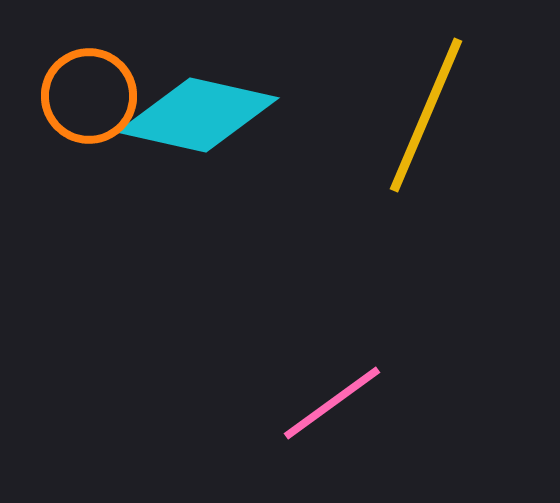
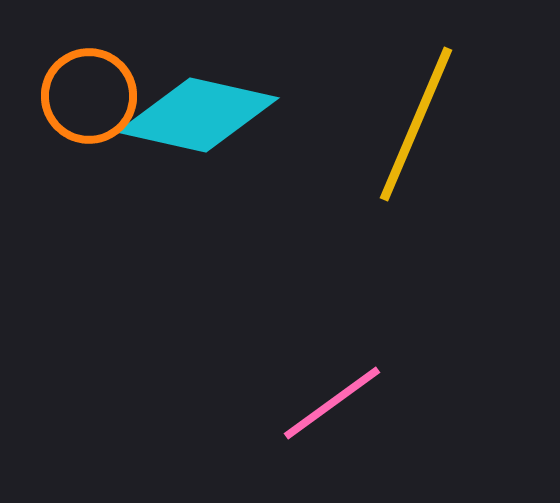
yellow line: moved 10 px left, 9 px down
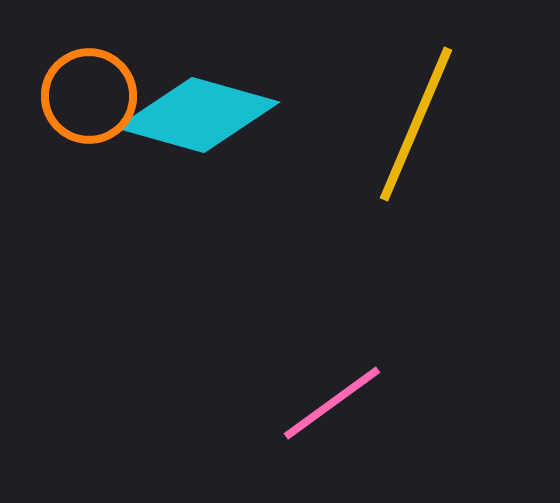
cyan diamond: rotated 3 degrees clockwise
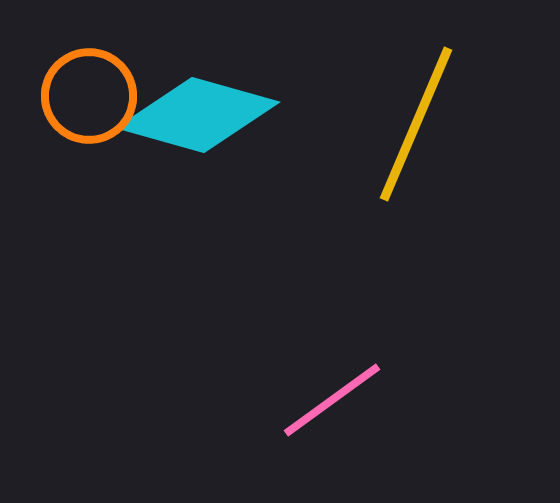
pink line: moved 3 px up
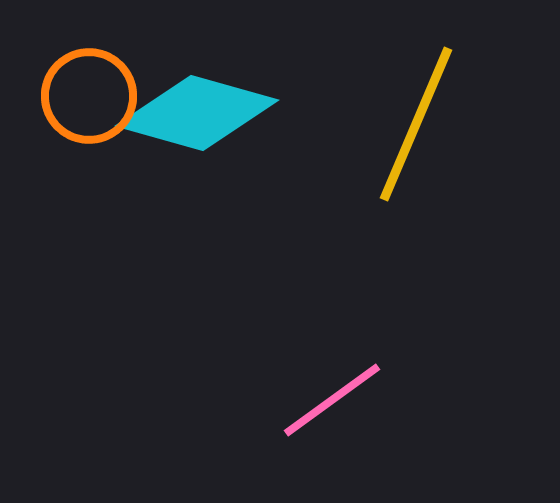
cyan diamond: moved 1 px left, 2 px up
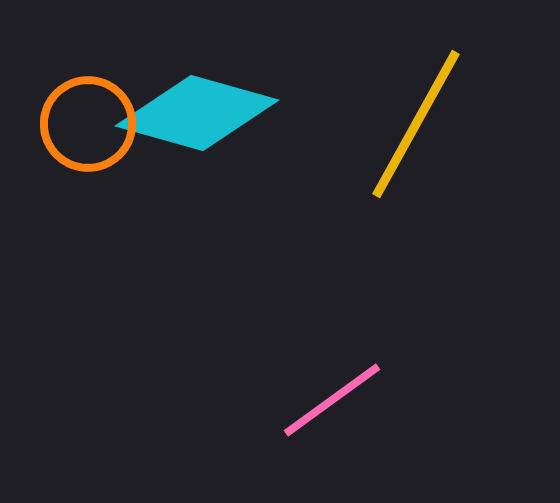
orange circle: moved 1 px left, 28 px down
yellow line: rotated 6 degrees clockwise
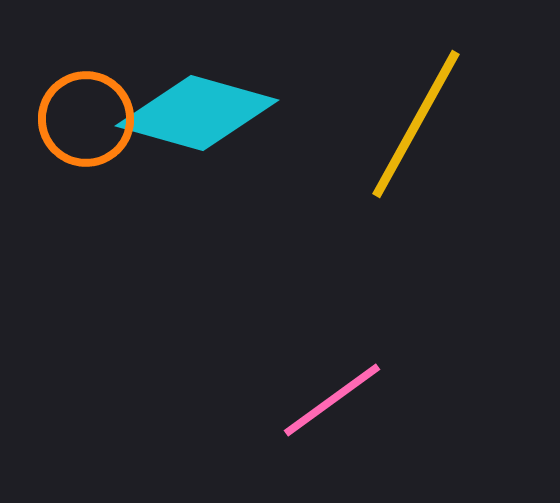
orange circle: moved 2 px left, 5 px up
